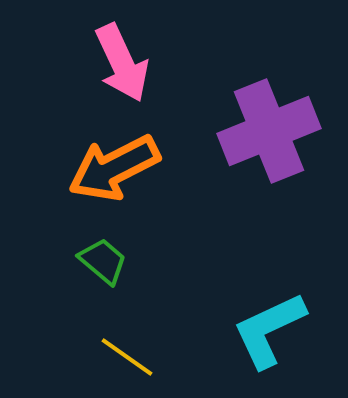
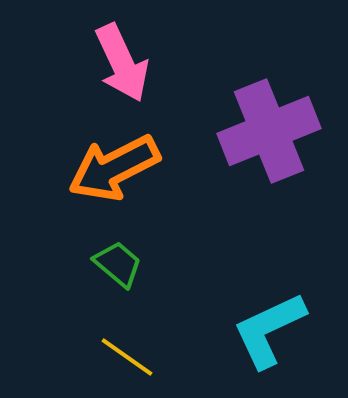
green trapezoid: moved 15 px right, 3 px down
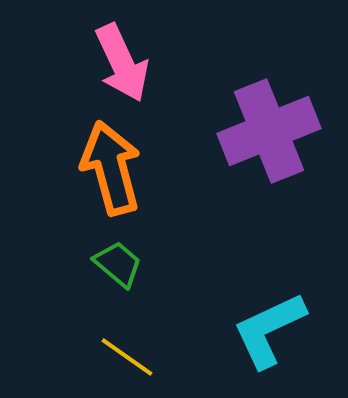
orange arrow: moved 3 px left; rotated 102 degrees clockwise
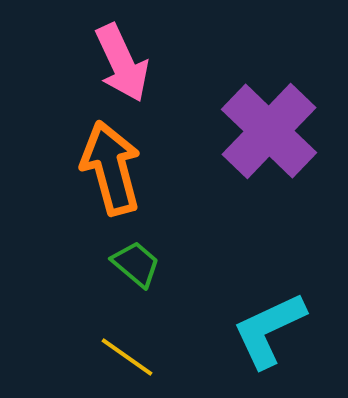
purple cross: rotated 24 degrees counterclockwise
green trapezoid: moved 18 px right
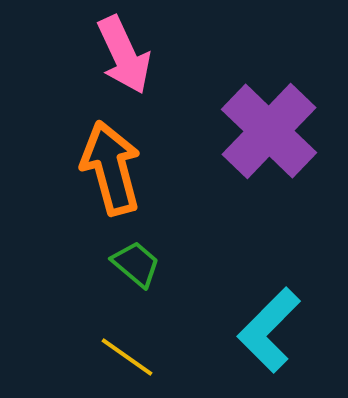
pink arrow: moved 2 px right, 8 px up
cyan L-shape: rotated 20 degrees counterclockwise
